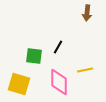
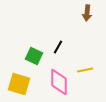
green square: rotated 18 degrees clockwise
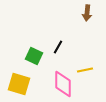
pink diamond: moved 4 px right, 2 px down
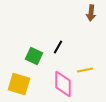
brown arrow: moved 4 px right
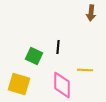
black line: rotated 24 degrees counterclockwise
yellow line: rotated 14 degrees clockwise
pink diamond: moved 1 px left, 1 px down
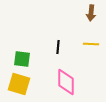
green square: moved 12 px left, 3 px down; rotated 18 degrees counterclockwise
yellow line: moved 6 px right, 26 px up
pink diamond: moved 4 px right, 3 px up
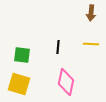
green square: moved 4 px up
pink diamond: rotated 12 degrees clockwise
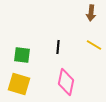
yellow line: moved 3 px right, 1 px down; rotated 28 degrees clockwise
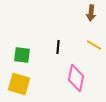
pink diamond: moved 10 px right, 4 px up
